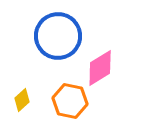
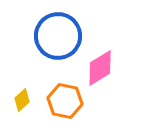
orange hexagon: moved 5 px left
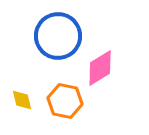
yellow diamond: rotated 60 degrees counterclockwise
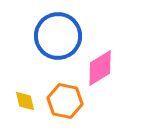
yellow diamond: moved 3 px right, 1 px down
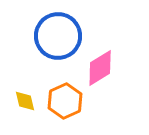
orange hexagon: rotated 24 degrees clockwise
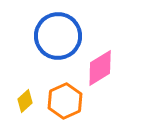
yellow diamond: rotated 60 degrees clockwise
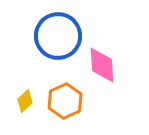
pink diamond: moved 2 px right, 3 px up; rotated 63 degrees counterclockwise
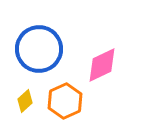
blue circle: moved 19 px left, 13 px down
pink diamond: rotated 69 degrees clockwise
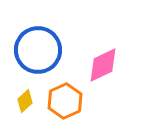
blue circle: moved 1 px left, 1 px down
pink diamond: moved 1 px right
